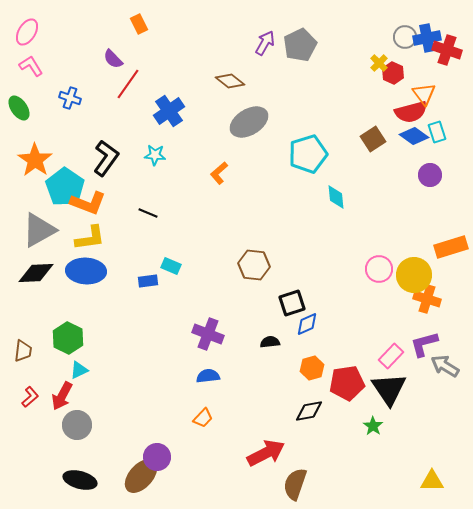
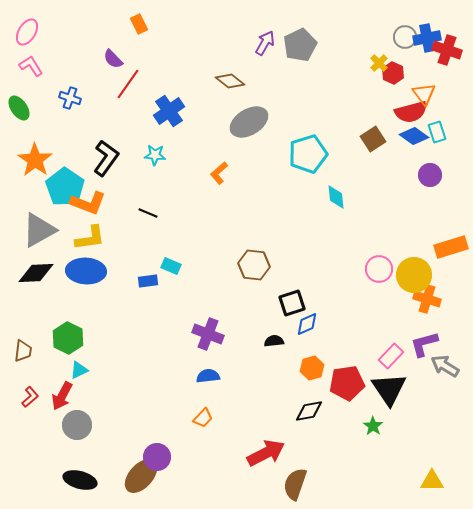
black semicircle at (270, 342): moved 4 px right, 1 px up
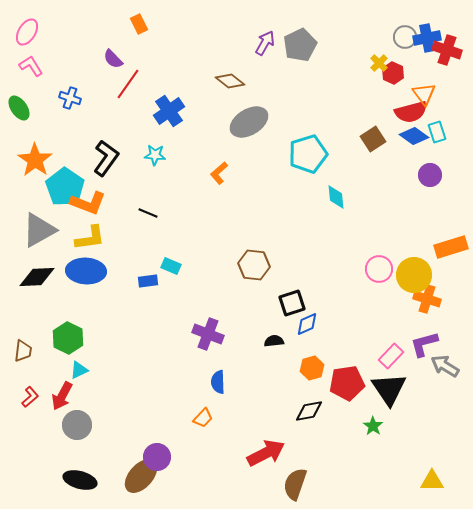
black diamond at (36, 273): moved 1 px right, 4 px down
blue semicircle at (208, 376): moved 10 px right, 6 px down; rotated 85 degrees counterclockwise
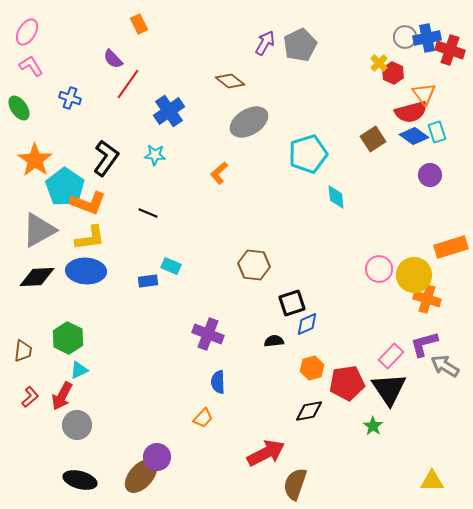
red cross at (447, 50): moved 3 px right
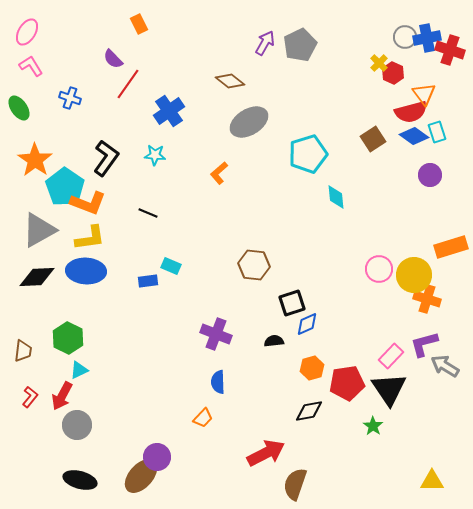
purple cross at (208, 334): moved 8 px right
red L-shape at (30, 397): rotated 10 degrees counterclockwise
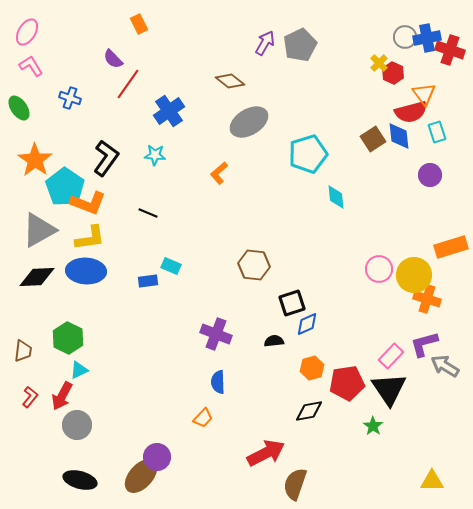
blue diamond at (414, 136): moved 15 px left; rotated 48 degrees clockwise
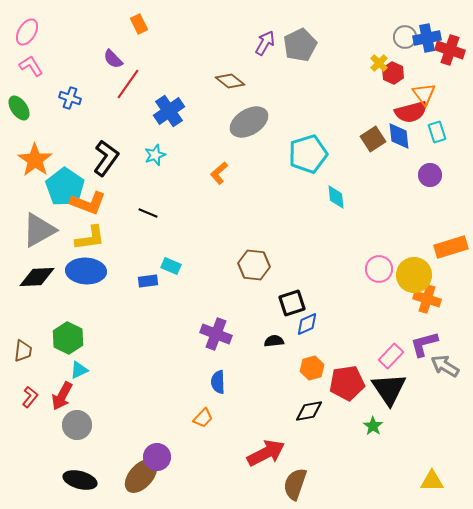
cyan star at (155, 155): rotated 25 degrees counterclockwise
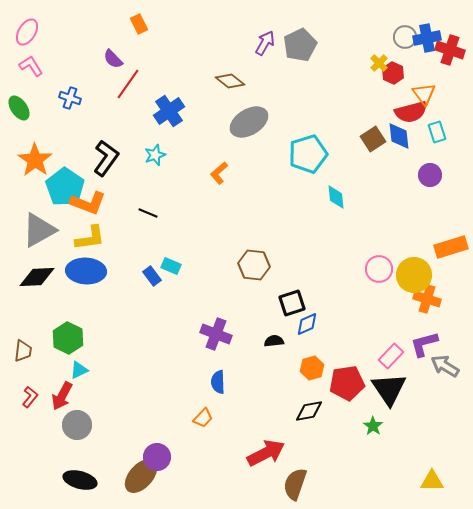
blue rectangle at (148, 281): moved 4 px right, 5 px up; rotated 60 degrees clockwise
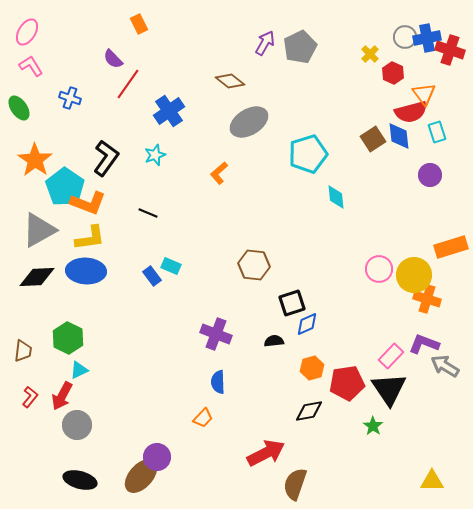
gray pentagon at (300, 45): moved 2 px down
yellow cross at (379, 63): moved 9 px left, 9 px up
purple L-shape at (424, 344): rotated 36 degrees clockwise
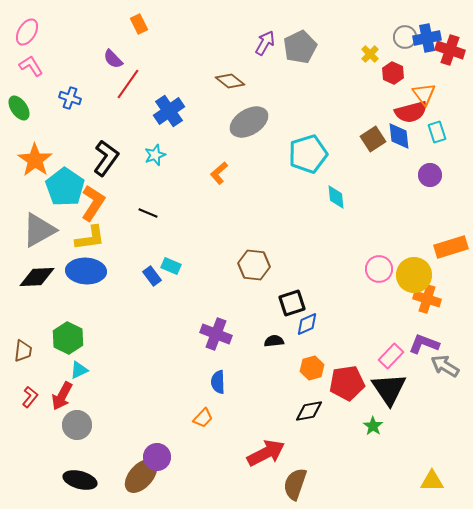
orange L-shape at (88, 203): moved 5 px right; rotated 78 degrees counterclockwise
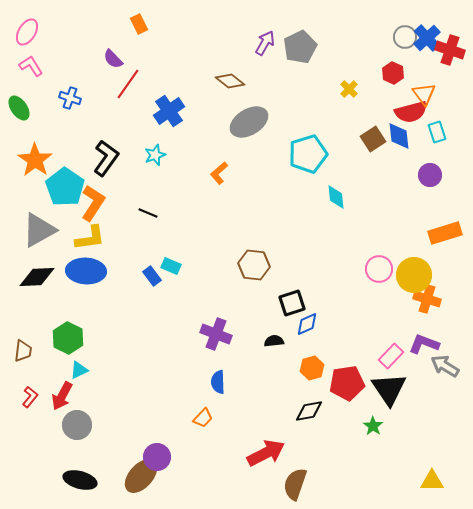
blue cross at (427, 38): rotated 32 degrees counterclockwise
yellow cross at (370, 54): moved 21 px left, 35 px down
orange rectangle at (451, 247): moved 6 px left, 14 px up
